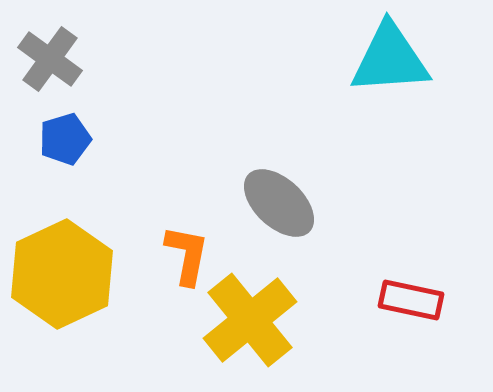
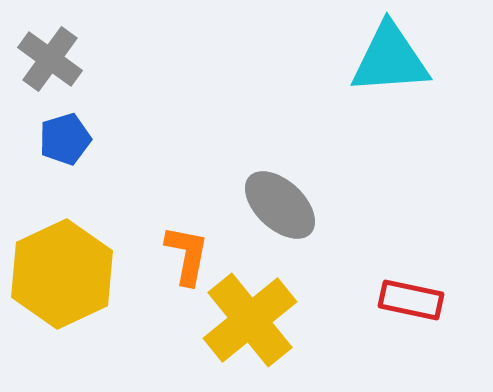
gray ellipse: moved 1 px right, 2 px down
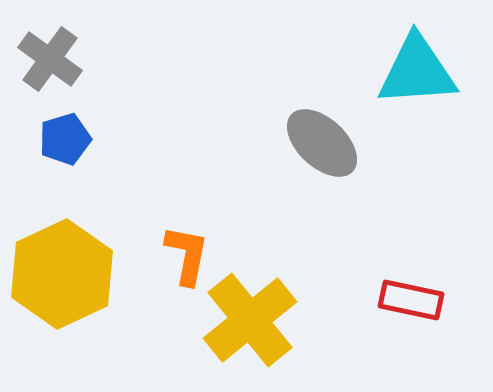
cyan triangle: moved 27 px right, 12 px down
gray ellipse: moved 42 px right, 62 px up
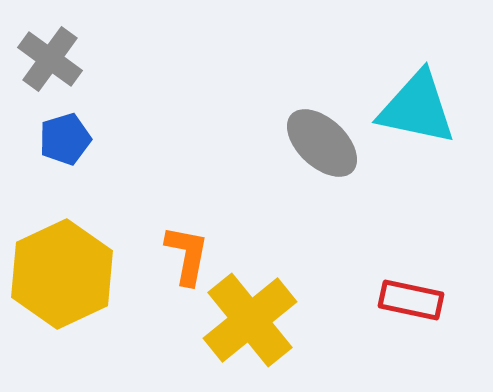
cyan triangle: moved 37 px down; rotated 16 degrees clockwise
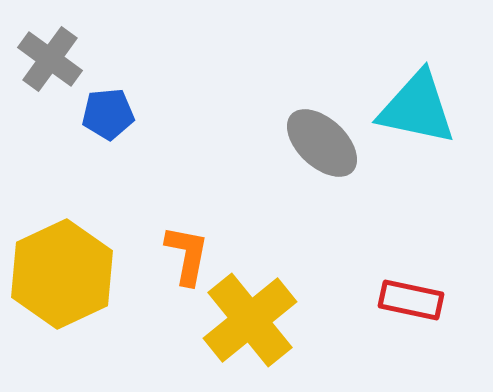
blue pentagon: moved 43 px right, 25 px up; rotated 12 degrees clockwise
